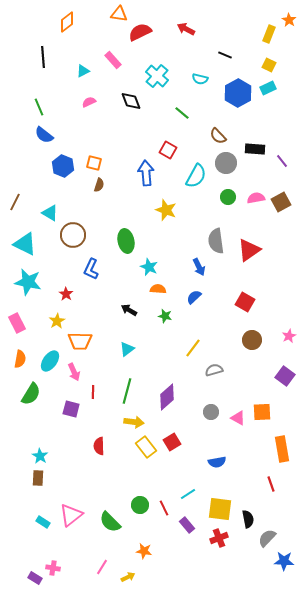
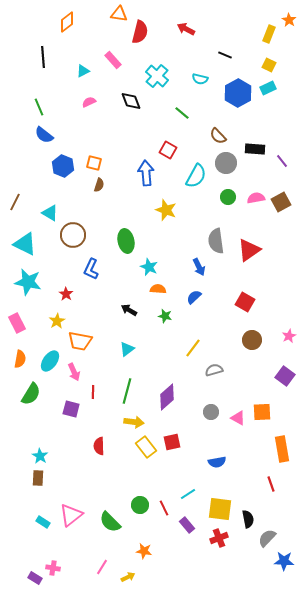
red semicircle at (140, 32): rotated 130 degrees clockwise
orange trapezoid at (80, 341): rotated 10 degrees clockwise
red square at (172, 442): rotated 18 degrees clockwise
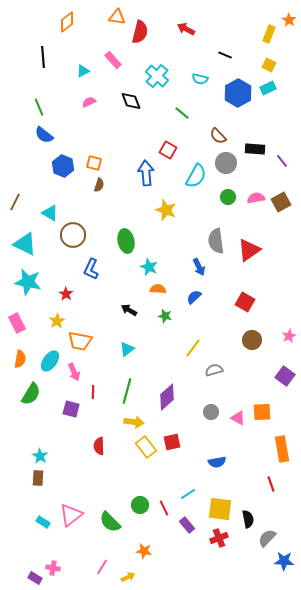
orange triangle at (119, 14): moved 2 px left, 3 px down
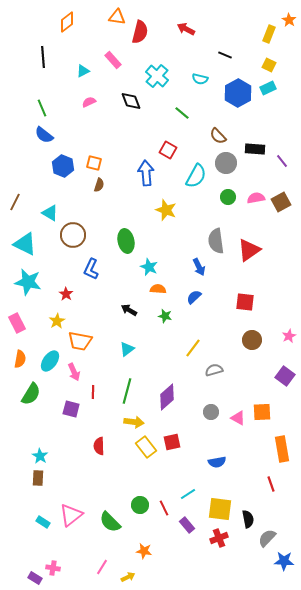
green line at (39, 107): moved 3 px right, 1 px down
red square at (245, 302): rotated 24 degrees counterclockwise
